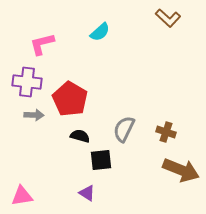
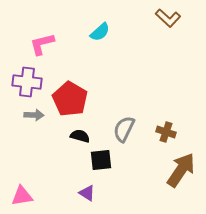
brown arrow: rotated 78 degrees counterclockwise
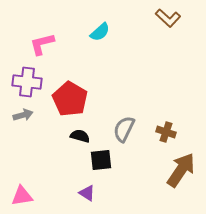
gray arrow: moved 11 px left; rotated 18 degrees counterclockwise
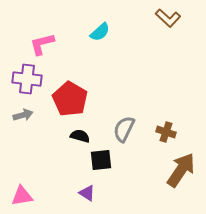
purple cross: moved 3 px up
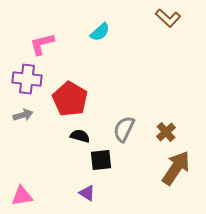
brown cross: rotated 30 degrees clockwise
brown arrow: moved 5 px left, 2 px up
